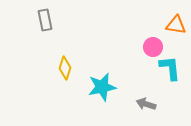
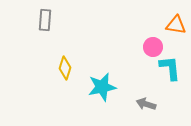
gray rectangle: rotated 15 degrees clockwise
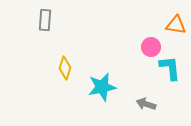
pink circle: moved 2 px left
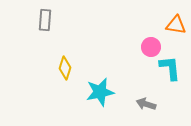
cyan star: moved 2 px left, 5 px down
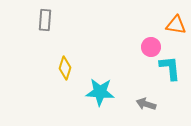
cyan star: rotated 16 degrees clockwise
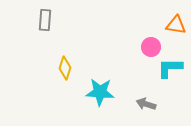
cyan L-shape: rotated 84 degrees counterclockwise
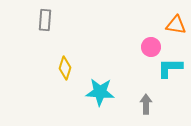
gray arrow: rotated 72 degrees clockwise
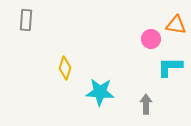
gray rectangle: moved 19 px left
pink circle: moved 8 px up
cyan L-shape: moved 1 px up
